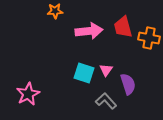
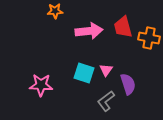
pink star: moved 13 px right, 9 px up; rotated 30 degrees clockwise
gray L-shape: rotated 85 degrees counterclockwise
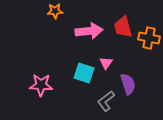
pink triangle: moved 7 px up
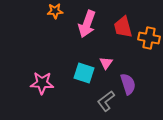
pink arrow: moved 2 px left, 7 px up; rotated 116 degrees clockwise
pink star: moved 1 px right, 2 px up
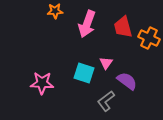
orange cross: rotated 15 degrees clockwise
purple semicircle: moved 1 px left, 3 px up; rotated 35 degrees counterclockwise
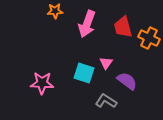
gray L-shape: rotated 70 degrees clockwise
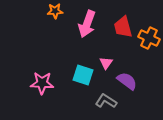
cyan square: moved 1 px left, 2 px down
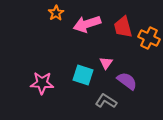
orange star: moved 1 px right, 2 px down; rotated 28 degrees counterclockwise
pink arrow: rotated 52 degrees clockwise
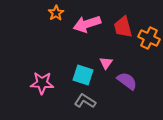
gray L-shape: moved 21 px left
